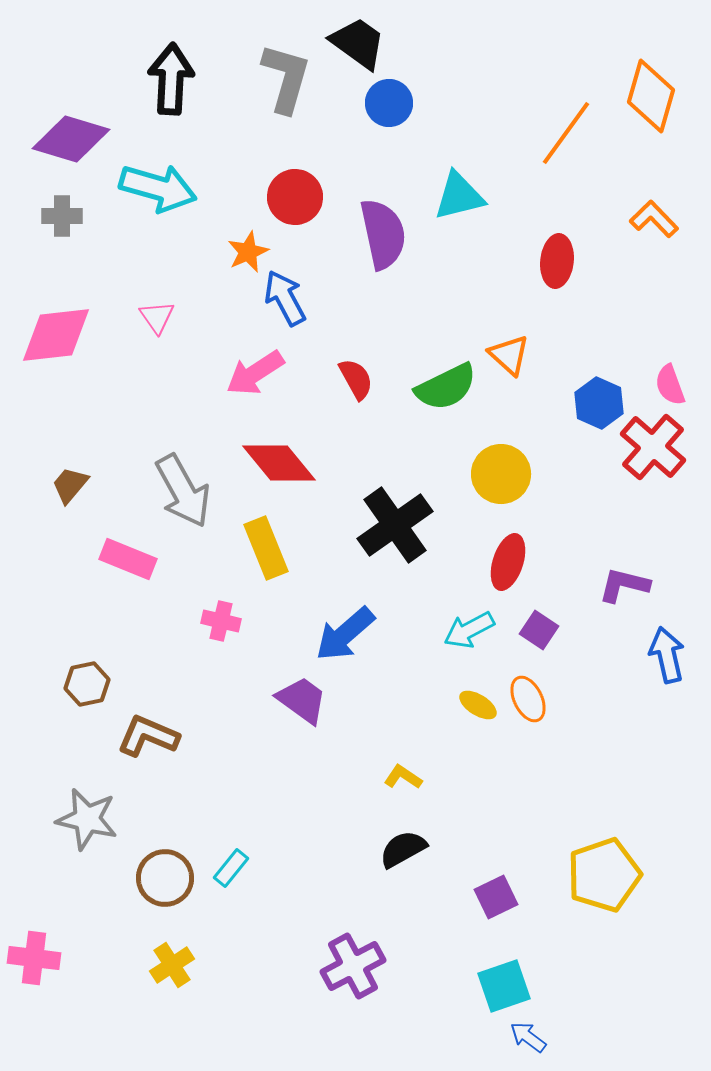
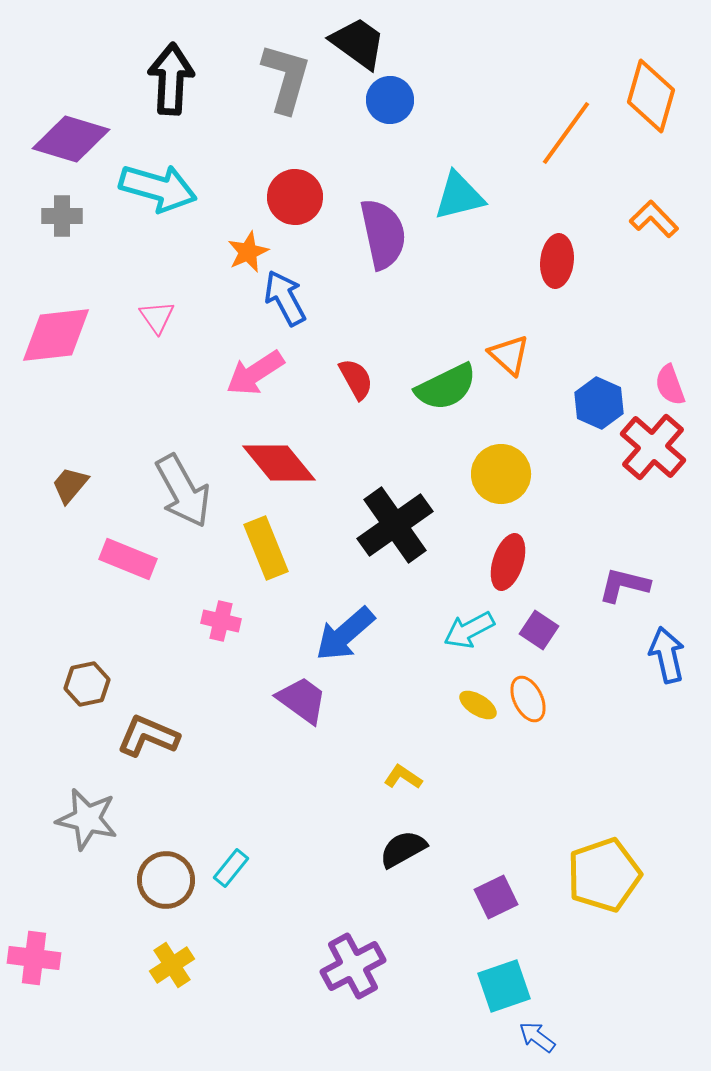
blue circle at (389, 103): moved 1 px right, 3 px up
brown circle at (165, 878): moved 1 px right, 2 px down
blue arrow at (528, 1037): moved 9 px right
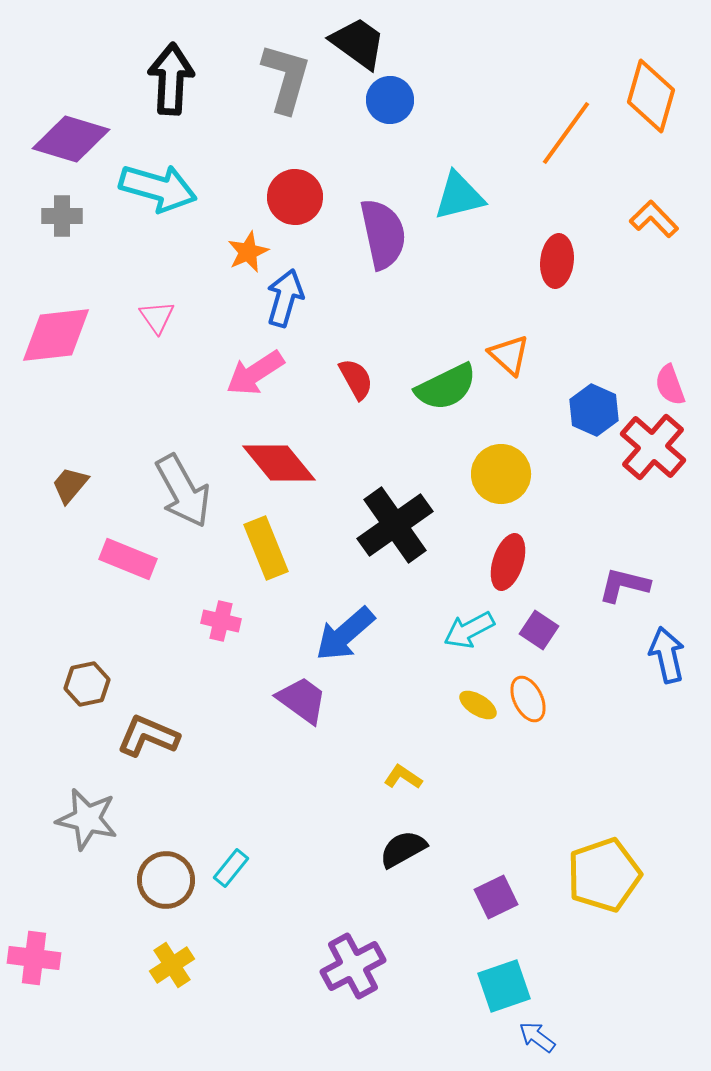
blue arrow at (285, 298): rotated 44 degrees clockwise
blue hexagon at (599, 403): moved 5 px left, 7 px down
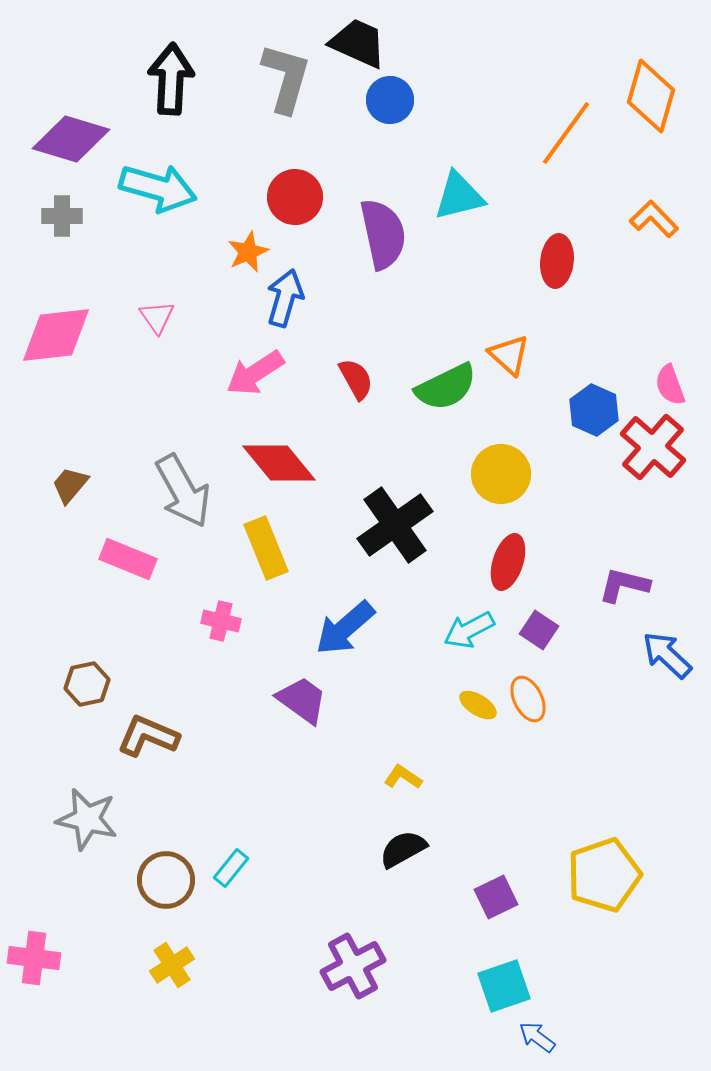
black trapezoid at (358, 43): rotated 12 degrees counterclockwise
blue arrow at (345, 634): moved 6 px up
blue arrow at (667, 655): rotated 34 degrees counterclockwise
